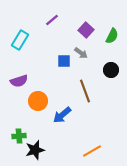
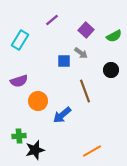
green semicircle: moved 2 px right; rotated 35 degrees clockwise
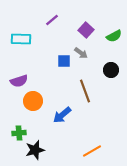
cyan rectangle: moved 1 px right, 1 px up; rotated 60 degrees clockwise
orange circle: moved 5 px left
green cross: moved 3 px up
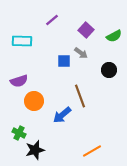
cyan rectangle: moved 1 px right, 2 px down
black circle: moved 2 px left
brown line: moved 5 px left, 5 px down
orange circle: moved 1 px right
green cross: rotated 32 degrees clockwise
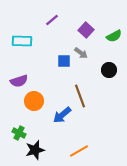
orange line: moved 13 px left
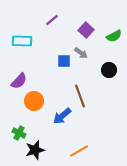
purple semicircle: rotated 30 degrees counterclockwise
blue arrow: moved 1 px down
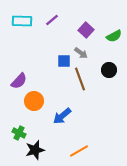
cyan rectangle: moved 20 px up
brown line: moved 17 px up
